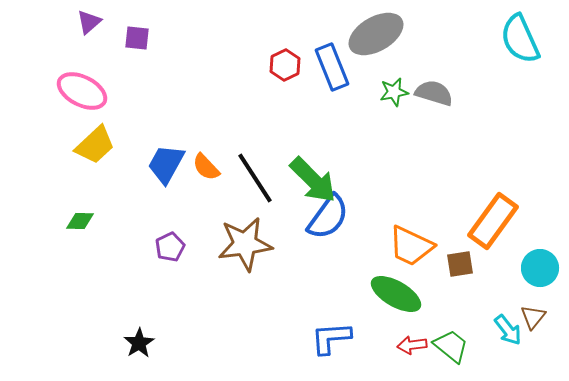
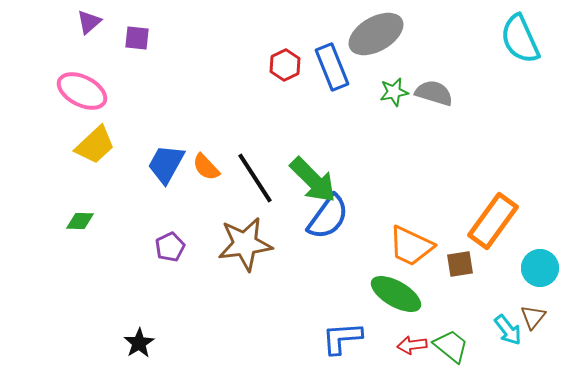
blue L-shape: moved 11 px right
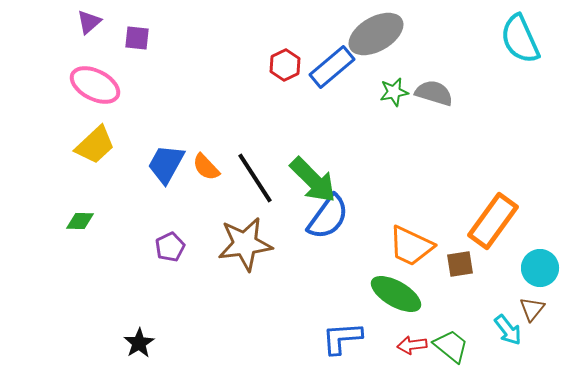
blue rectangle: rotated 72 degrees clockwise
pink ellipse: moved 13 px right, 6 px up
brown triangle: moved 1 px left, 8 px up
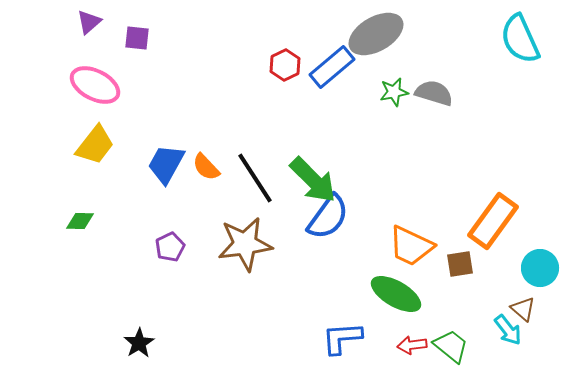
yellow trapezoid: rotated 9 degrees counterclockwise
brown triangle: moved 9 px left; rotated 28 degrees counterclockwise
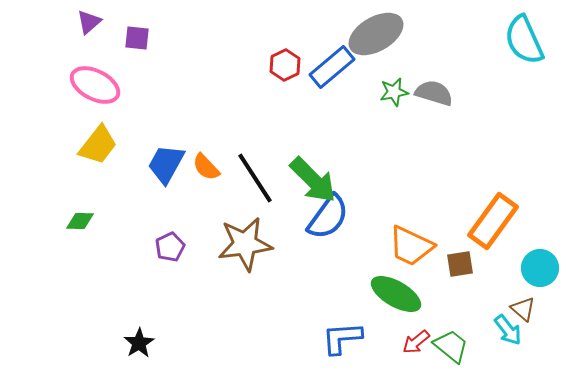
cyan semicircle: moved 4 px right, 1 px down
yellow trapezoid: moved 3 px right
red arrow: moved 4 px right, 3 px up; rotated 32 degrees counterclockwise
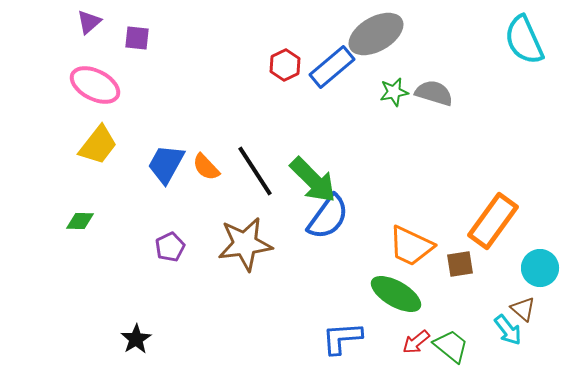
black line: moved 7 px up
black star: moved 3 px left, 4 px up
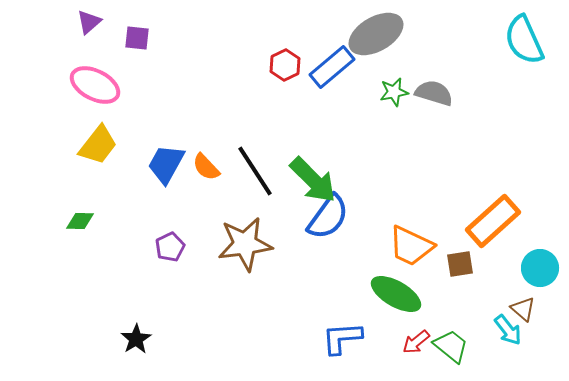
orange rectangle: rotated 12 degrees clockwise
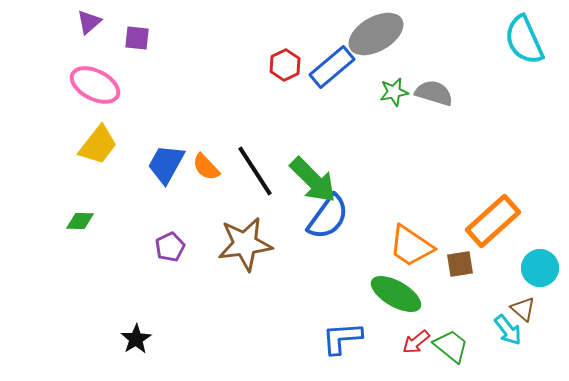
orange trapezoid: rotated 9 degrees clockwise
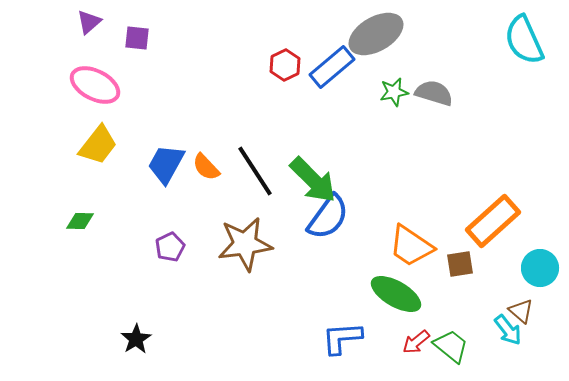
brown triangle: moved 2 px left, 2 px down
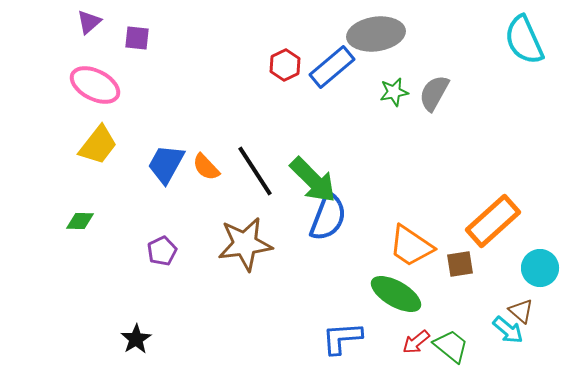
gray ellipse: rotated 22 degrees clockwise
gray semicircle: rotated 78 degrees counterclockwise
blue semicircle: rotated 15 degrees counterclockwise
purple pentagon: moved 8 px left, 4 px down
cyan arrow: rotated 12 degrees counterclockwise
